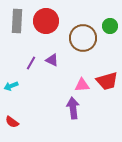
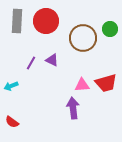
green circle: moved 3 px down
red trapezoid: moved 1 px left, 2 px down
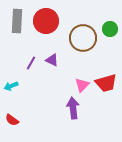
pink triangle: rotated 42 degrees counterclockwise
red semicircle: moved 2 px up
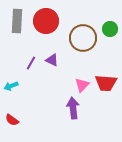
red trapezoid: rotated 20 degrees clockwise
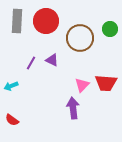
brown circle: moved 3 px left
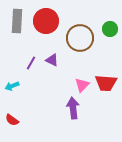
cyan arrow: moved 1 px right
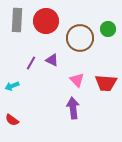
gray rectangle: moved 1 px up
green circle: moved 2 px left
pink triangle: moved 5 px left, 5 px up; rotated 28 degrees counterclockwise
